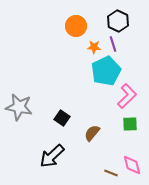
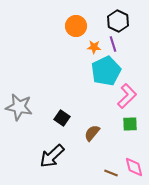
pink diamond: moved 2 px right, 2 px down
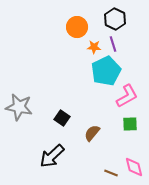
black hexagon: moved 3 px left, 2 px up
orange circle: moved 1 px right, 1 px down
pink L-shape: rotated 15 degrees clockwise
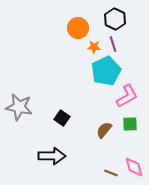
orange circle: moved 1 px right, 1 px down
brown semicircle: moved 12 px right, 3 px up
black arrow: rotated 136 degrees counterclockwise
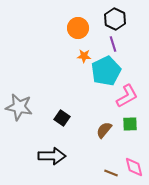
orange star: moved 10 px left, 9 px down
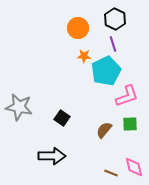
pink L-shape: rotated 10 degrees clockwise
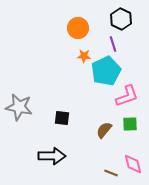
black hexagon: moved 6 px right
black square: rotated 28 degrees counterclockwise
pink diamond: moved 1 px left, 3 px up
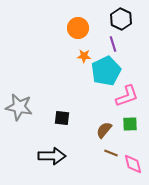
brown line: moved 20 px up
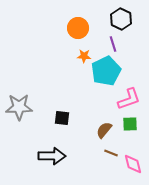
pink L-shape: moved 2 px right, 3 px down
gray star: rotated 12 degrees counterclockwise
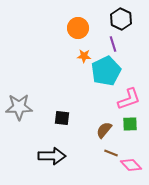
pink diamond: moved 2 px left, 1 px down; rotated 30 degrees counterclockwise
